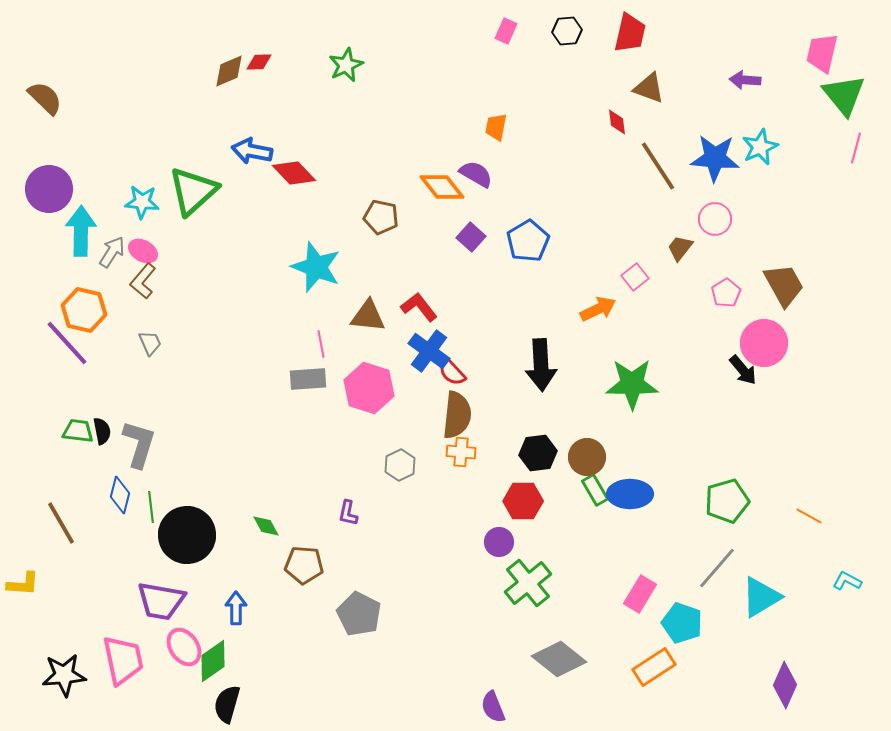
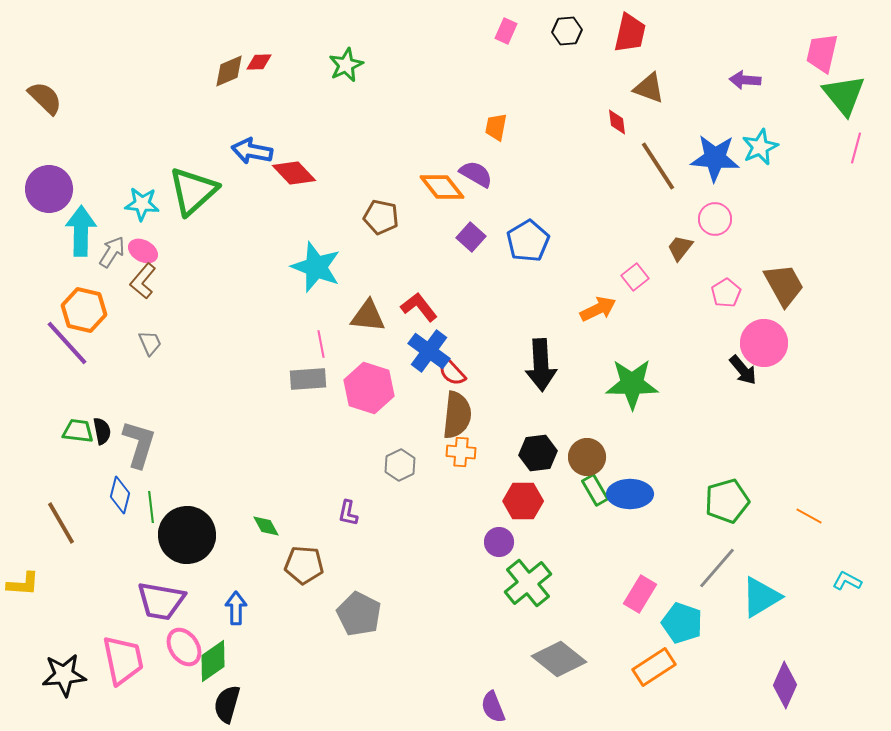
cyan star at (142, 202): moved 2 px down
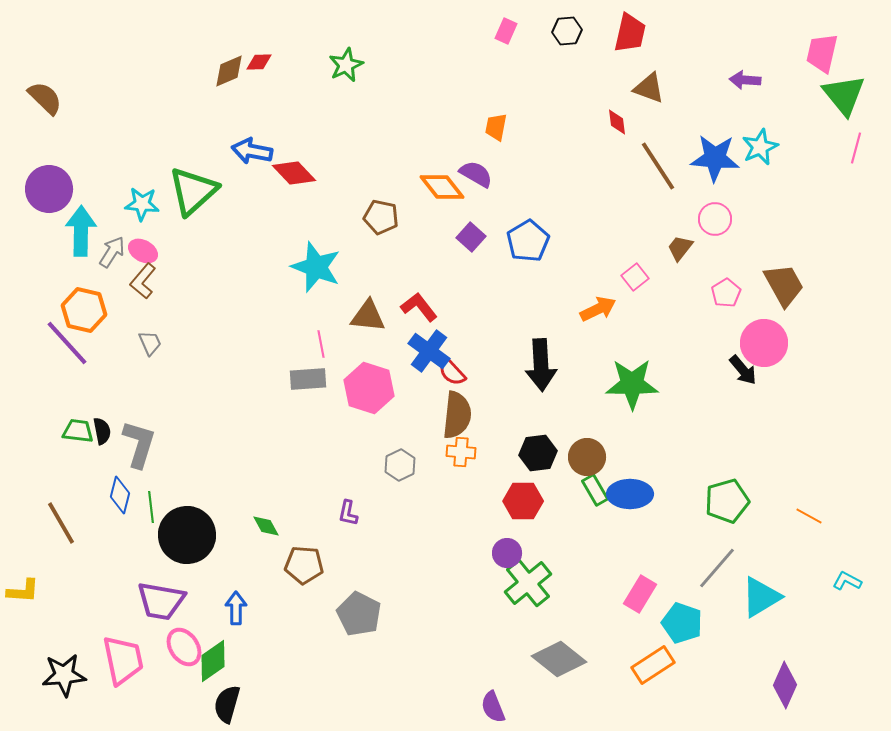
purple circle at (499, 542): moved 8 px right, 11 px down
yellow L-shape at (23, 584): moved 7 px down
orange rectangle at (654, 667): moved 1 px left, 2 px up
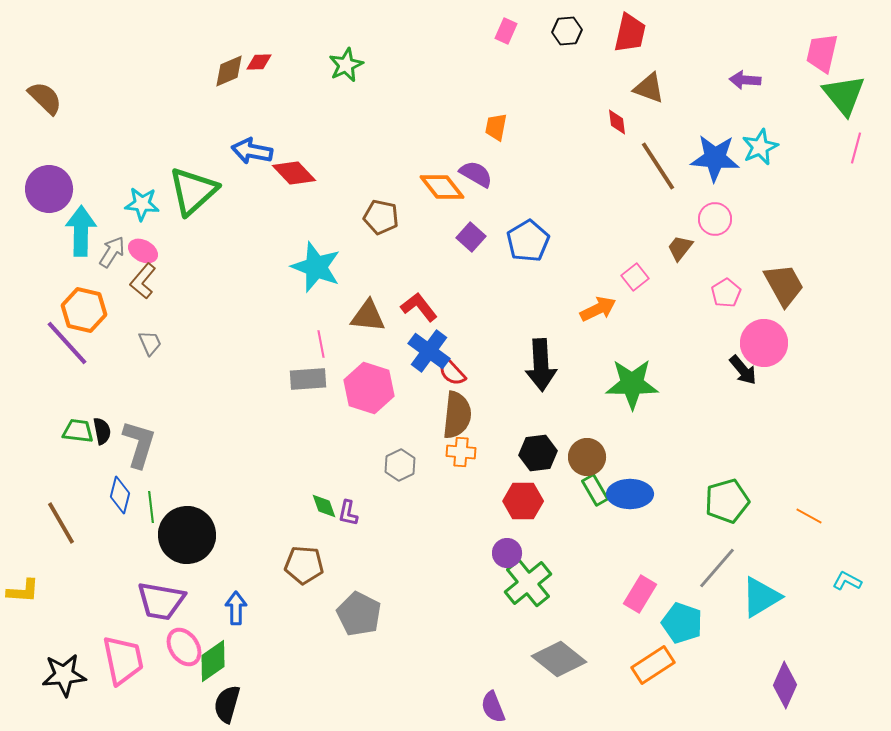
green diamond at (266, 526): moved 58 px right, 20 px up; rotated 8 degrees clockwise
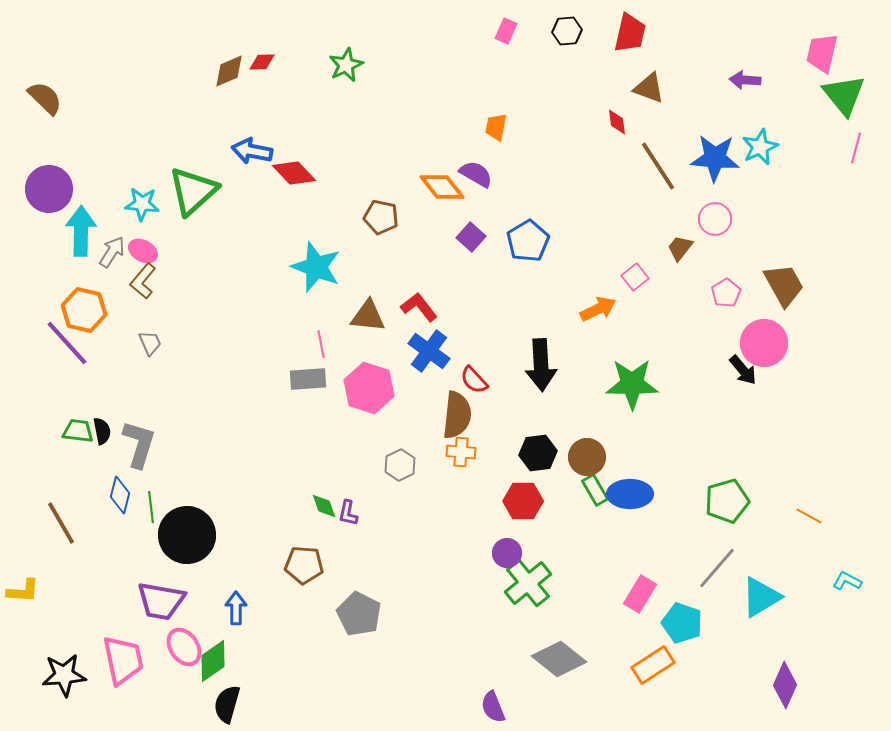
red diamond at (259, 62): moved 3 px right
red semicircle at (452, 372): moved 22 px right, 8 px down
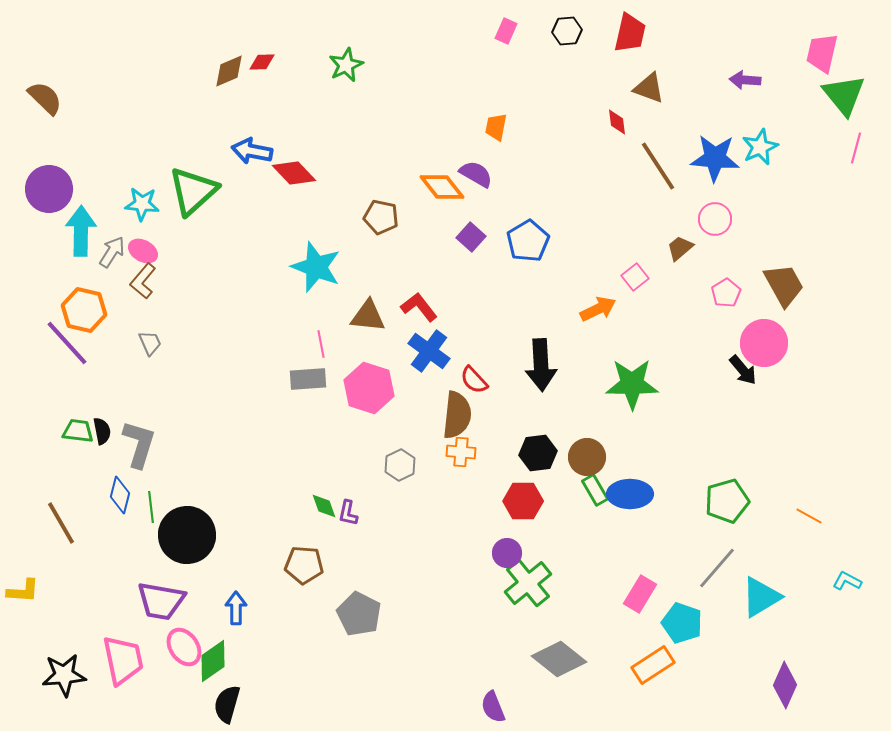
brown trapezoid at (680, 248): rotated 12 degrees clockwise
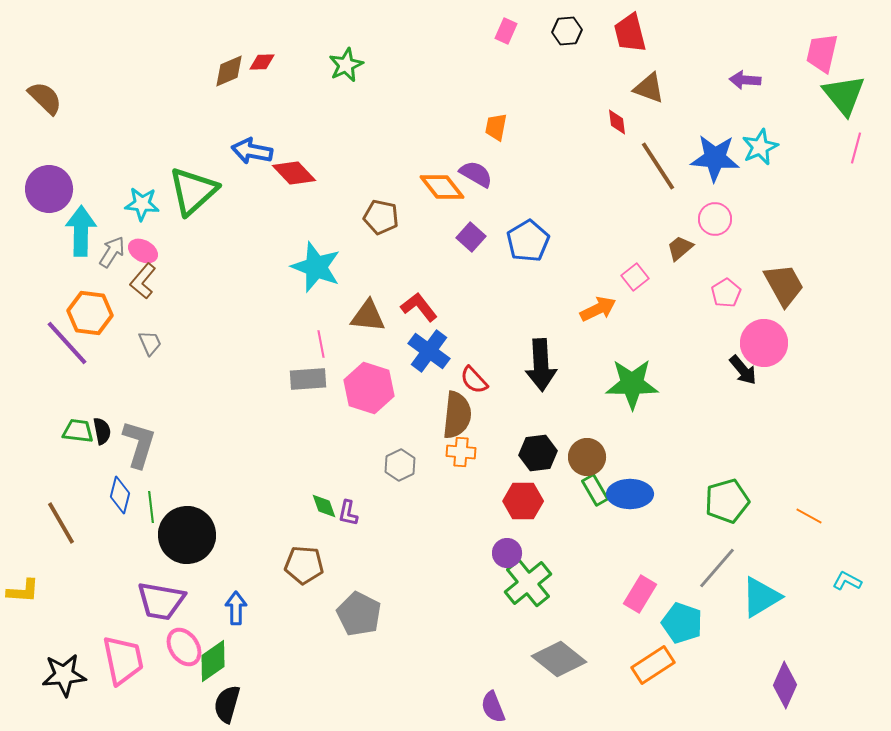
red trapezoid at (630, 33): rotated 153 degrees clockwise
orange hexagon at (84, 310): moved 6 px right, 3 px down; rotated 6 degrees counterclockwise
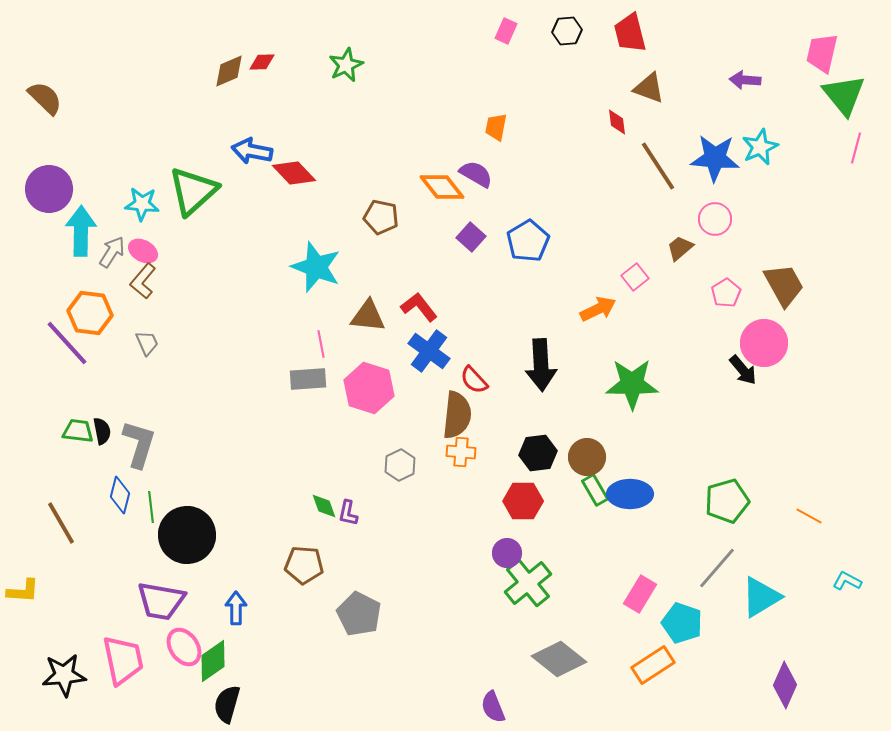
gray trapezoid at (150, 343): moved 3 px left
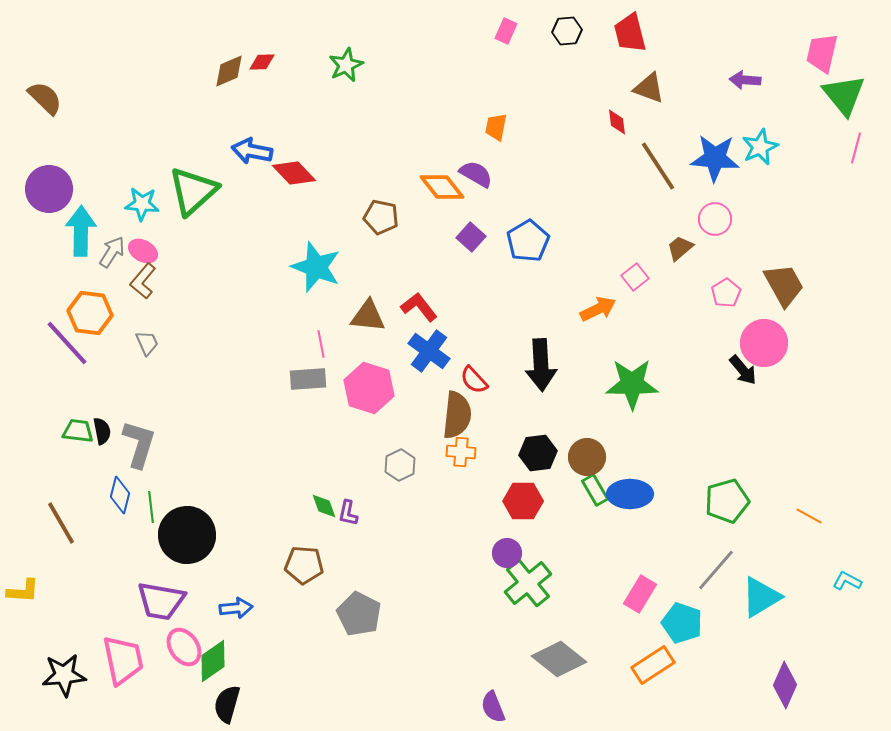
gray line at (717, 568): moved 1 px left, 2 px down
blue arrow at (236, 608): rotated 84 degrees clockwise
